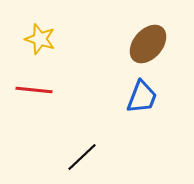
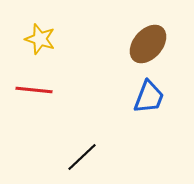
blue trapezoid: moved 7 px right
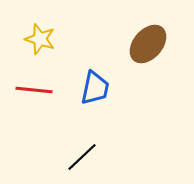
blue trapezoid: moved 54 px left, 9 px up; rotated 9 degrees counterclockwise
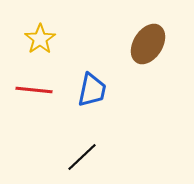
yellow star: rotated 20 degrees clockwise
brown ellipse: rotated 9 degrees counterclockwise
blue trapezoid: moved 3 px left, 2 px down
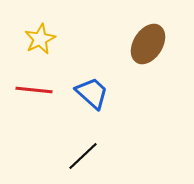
yellow star: rotated 8 degrees clockwise
blue trapezoid: moved 3 px down; rotated 60 degrees counterclockwise
black line: moved 1 px right, 1 px up
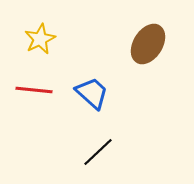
black line: moved 15 px right, 4 px up
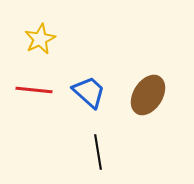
brown ellipse: moved 51 px down
blue trapezoid: moved 3 px left, 1 px up
black line: rotated 56 degrees counterclockwise
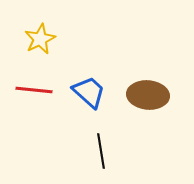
brown ellipse: rotated 63 degrees clockwise
black line: moved 3 px right, 1 px up
